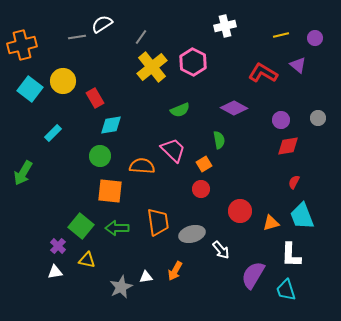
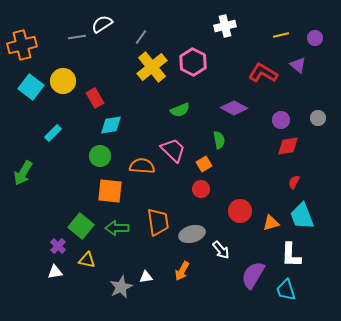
cyan square at (30, 89): moved 1 px right, 2 px up
orange arrow at (175, 271): moved 7 px right
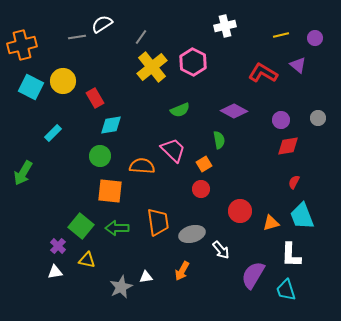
cyan square at (31, 87): rotated 10 degrees counterclockwise
purple diamond at (234, 108): moved 3 px down
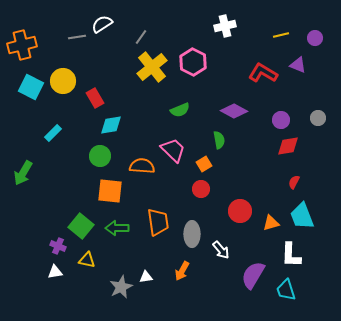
purple triangle at (298, 65): rotated 18 degrees counterclockwise
gray ellipse at (192, 234): rotated 75 degrees counterclockwise
purple cross at (58, 246): rotated 21 degrees counterclockwise
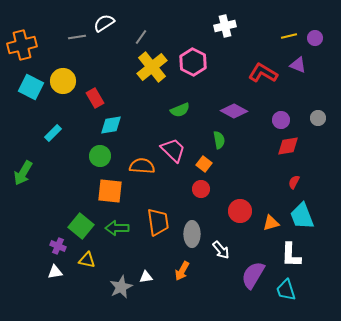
white semicircle at (102, 24): moved 2 px right, 1 px up
yellow line at (281, 35): moved 8 px right, 1 px down
orange square at (204, 164): rotated 21 degrees counterclockwise
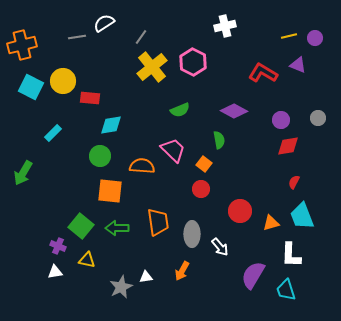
red rectangle at (95, 98): moved 5 px left; rotated 54 degrees counterclockwise
white arrow at (221, 250): moved 1 px left, 3 px up
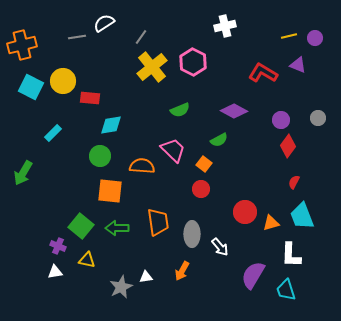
green semicircle at (219, 140): rotated 72 degrees clockwise
red diamond at (288, 146): rotated 45 degrees counterclockwise
red circle at (240, 211): moved 5 px right, 1 px down
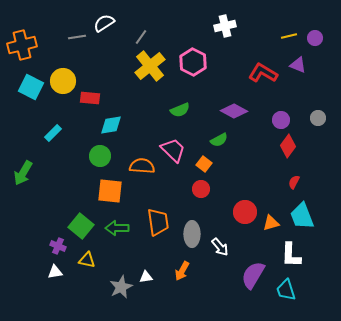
yellow cross at (152, 67): moved 2 px left, 1 px up
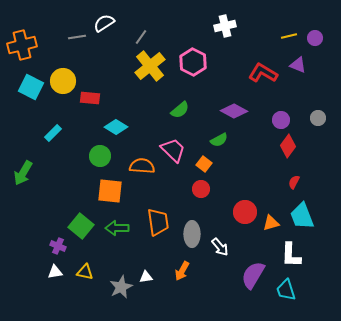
green semicircle at (180, 110): rotated 18 degrees counterclockwise
cyan diamond at (111, 125): moved 5 px right, 2 px down; rotated 40 degrees clockwise
yellow triangle at (87, 260): moved 2 px left, 12 px down
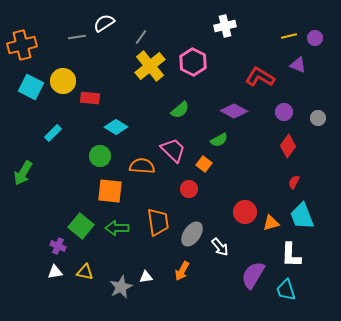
red L-shape at (263, 73): moved 3 px left, 4 px down
purple circle at (281, 120): moved 3 px right, 8 px up
red circle at (201, 189): moved 12 px left
gray ellipse at (192, 234): rotated 35 degrees clockwise
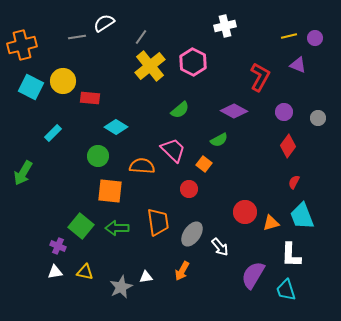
red L-shape at (260, 77): rotated 88 degrees clockwise
green circle at (100, 156): moved 2 px left
